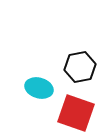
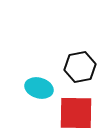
red square: rotated 18 degrees counterclockwise
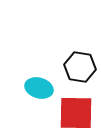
black hexagon: rotated 20 degrees clockwise
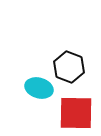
black hexagon: moved 11 px left; rotated 12 degrees clockwise
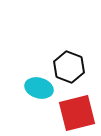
red square: moved 1 px right; rotated 15 degrees counterclockwise
